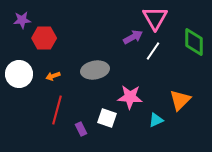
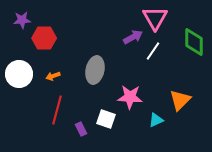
gray ellipse: rotated 68 degrees counterclockwise
white square: moved 1 px left, 1 px down
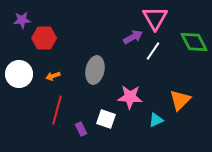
green diamond: rotated 28 degrees counterclockwise
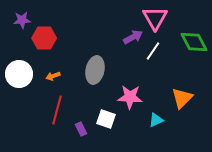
orange triangle: moved 2 px right, 2 px up
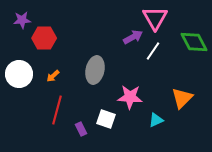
orange arrow: rotated 24 degrees counterclockwise
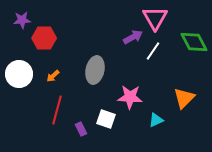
orange triangle: moved 2 px right
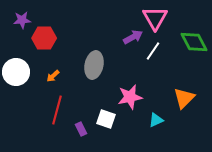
gray ellipse: moved 1 px left, 5 px up
white circle: moved 3 px left, 2 px up
pink star: rotated 15 degrees counterclockwise
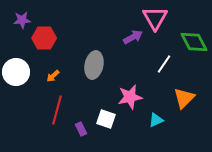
white line: moved 11 px right, 13 px down
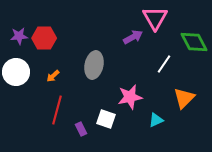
purple star: moved 3 px left, 16 px down
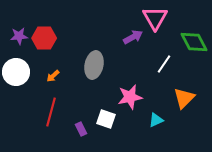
red line: moved 6 px left, 2 px down
